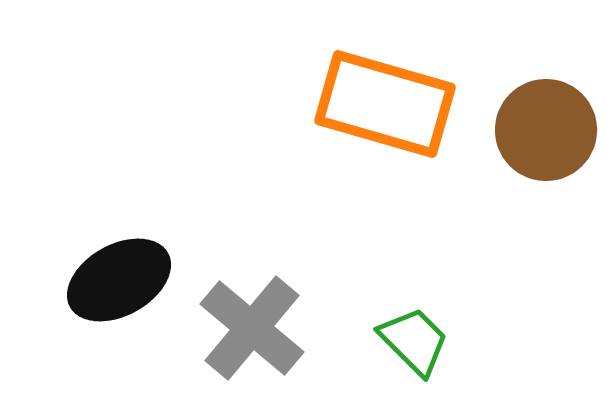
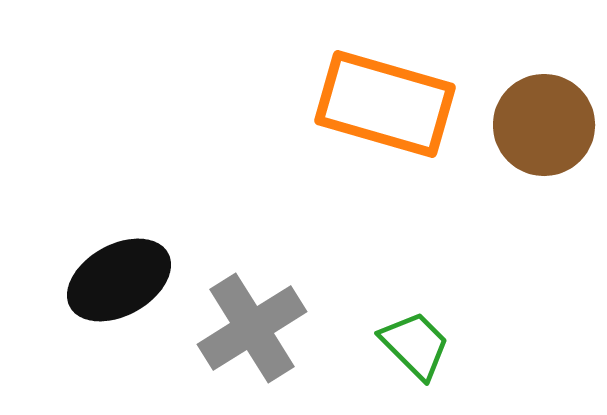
brown circle: moved 2 px left, 5 px up
gray cross: rotated 18 degrees clockwise
green trapezoid: moved 1 px right, 4 px down
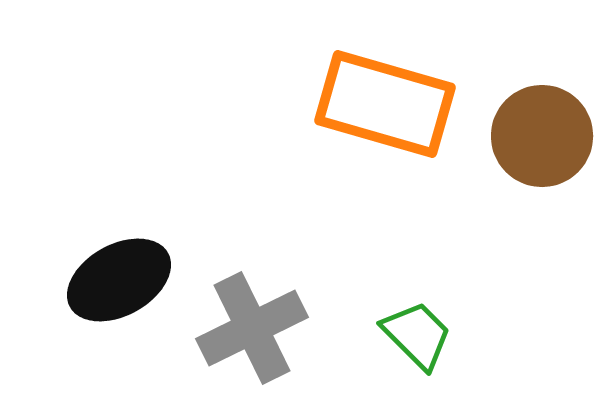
brown circle: moved 2 px left, 11 px down
gray cross: rotated 6 degrees clockwise
green trapezoid: moved 2 px right, 10 px up
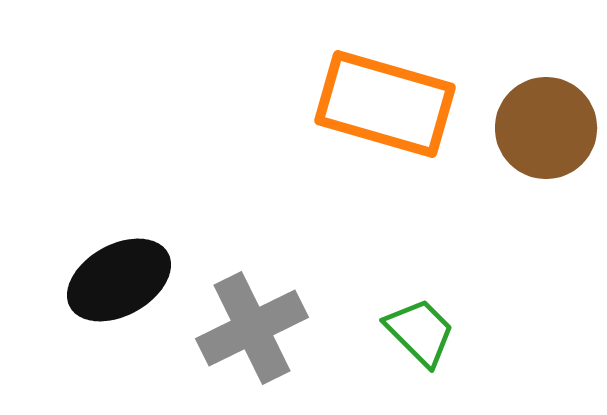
brown circle: moved 4 px right, 8 px up
green trapezoid: moved 3 px right, 3 px up
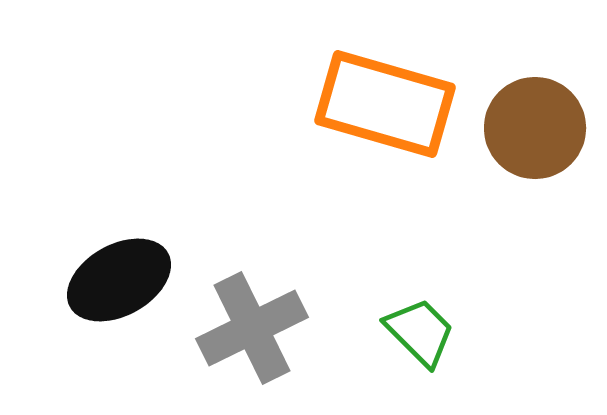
brown circle: moved 11 px left
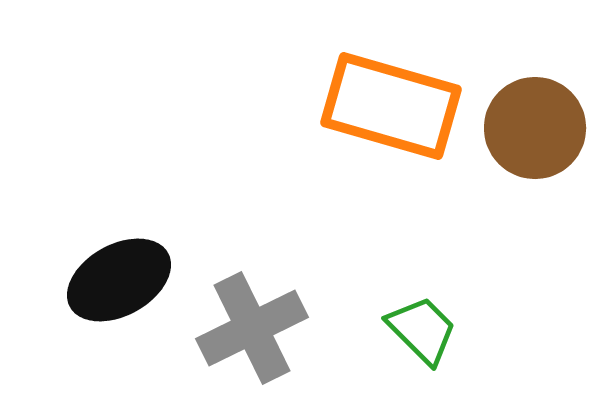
orange rectangle: moved 6 px right, 2 px down
green trapezoid: moved 2 px right, 2 px up
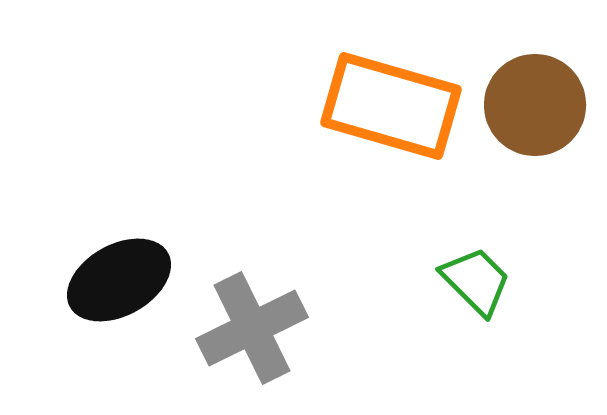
brown circle: moved 23 px up
green trapezoid: moved 54 px right, 49 px up
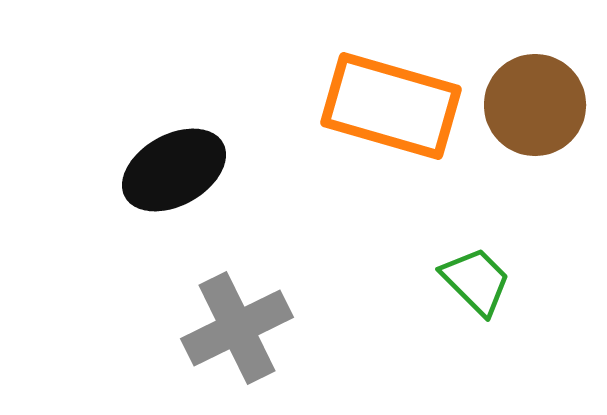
black ellipse: moved 55 px right, 110 px up
gray cross: moved 15 px left
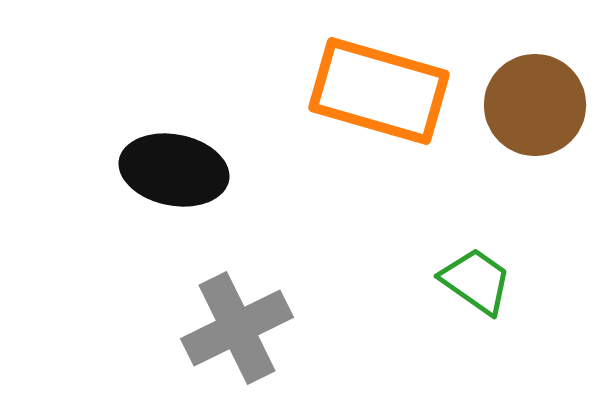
orange rectangle: moved 12 px left, 15 px up
black ellipse: rotated 40 degrees clockwise
green trapezoid: rotated 10 degrees counterclockwise
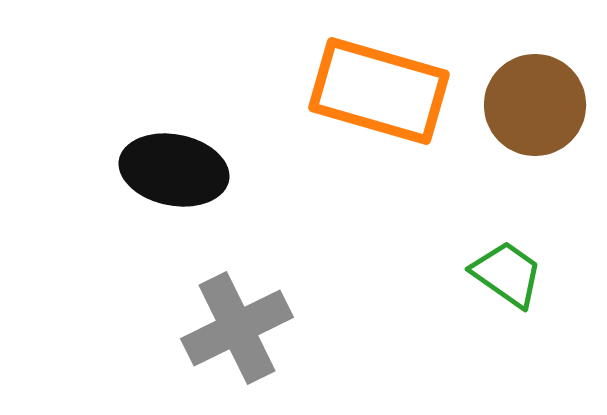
green trapezoid: moved 31 px right, 7 px up
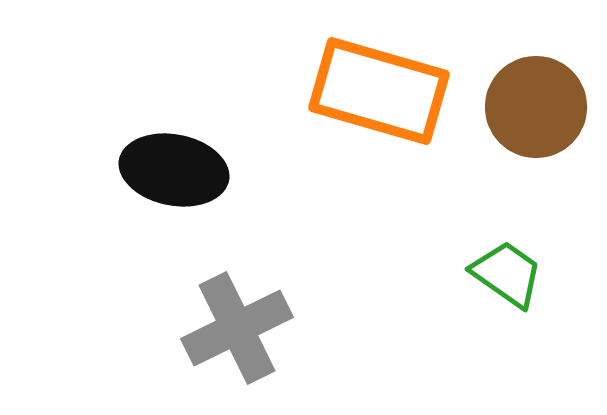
brown circle: moved 1 px right, 2 px down
